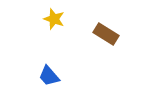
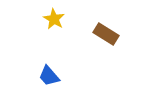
yellow star: rotated 10 degrees clockwise
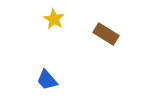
blue trapezoid: moved 2 px left, 4 px down
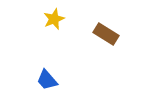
yellow star: rotated 20 degrees clockwise
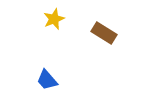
brown rectangle: moved 2 px left, 1 px up
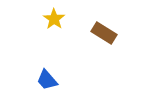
yellow star: rotated 15 degrees counterclockwise
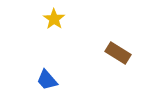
brown rectangle: moved 14 px right, 20 px down
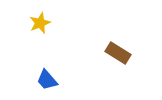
yellow star: moved 14 px left, 4 px down; rotated 15 degrees clockwise
